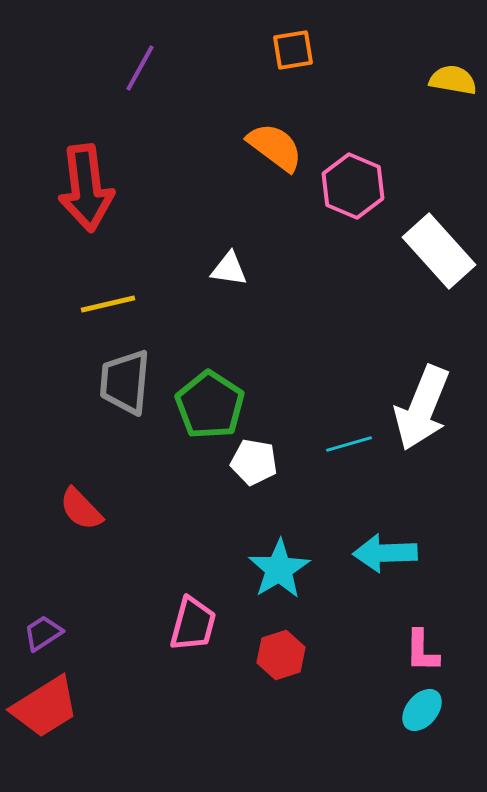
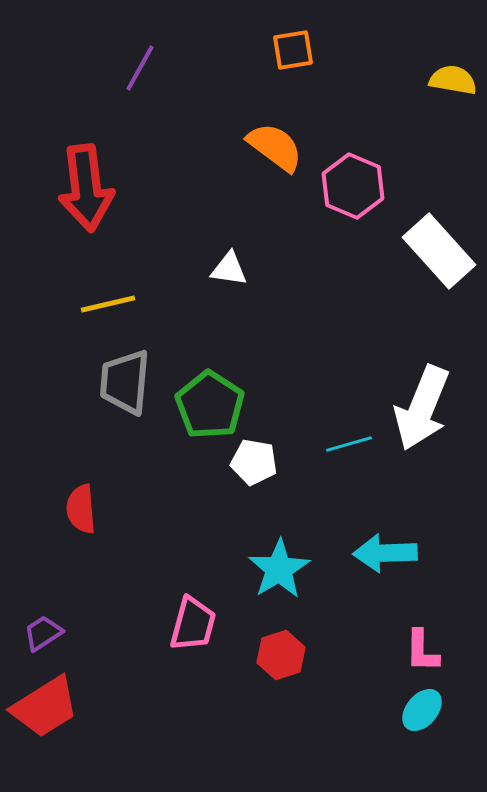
red semicircle: rotated 39 degrees clockwise
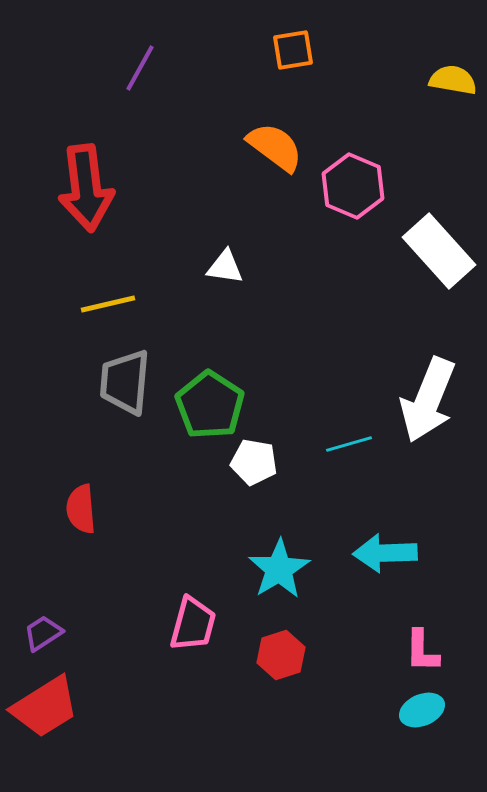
white triangle: moved 4 px left, 2 px up
white arrow: moved 6 px right, 8 px up
cyan ellipse: rotated 27 degrees clockwise
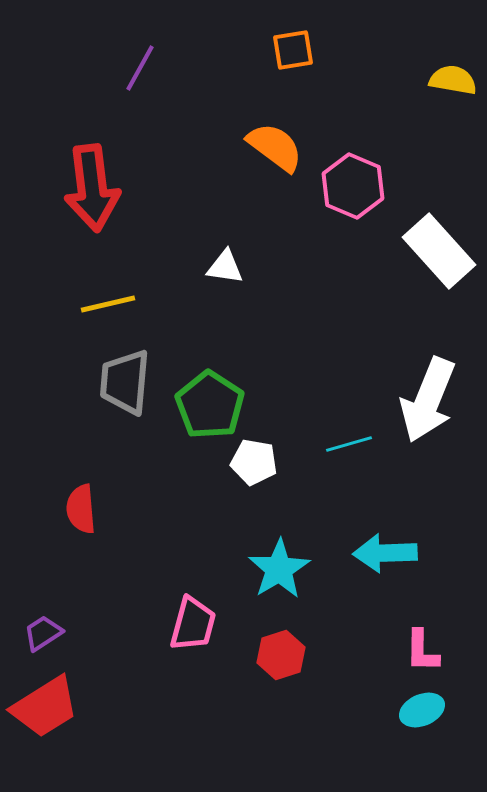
red arrow: moved 6 px right
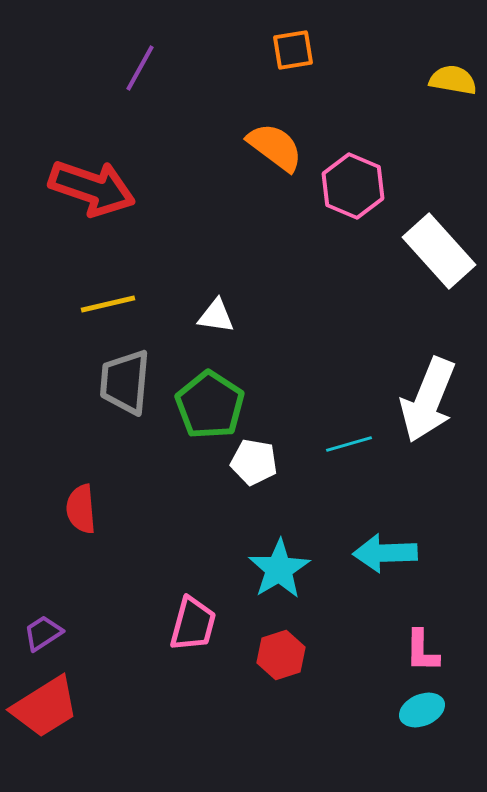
red arrow: rotated 64 degrees counterclockwise
white triangle: moved 9 px left, 49 px down
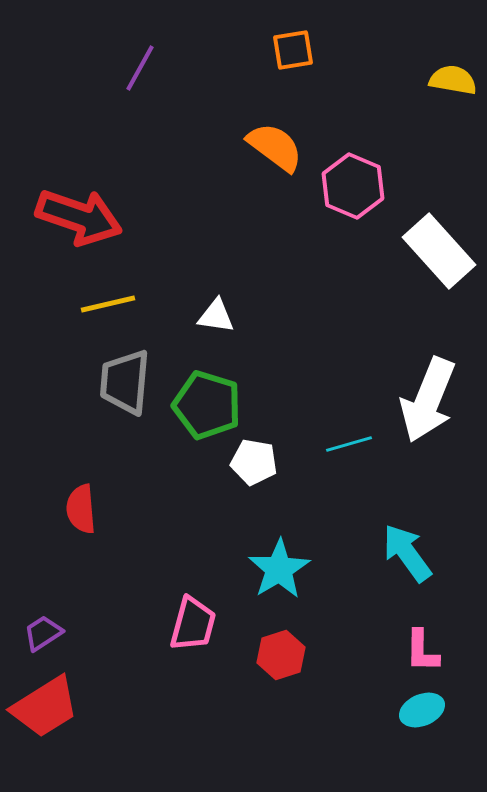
red arrow: moved 13 px left, 29 px down
green pentagon: moved 3 px left; rotated 16 degrees counterclockwise
cyan arrow: moved 22 px right; rotated 56 degrees clockwise
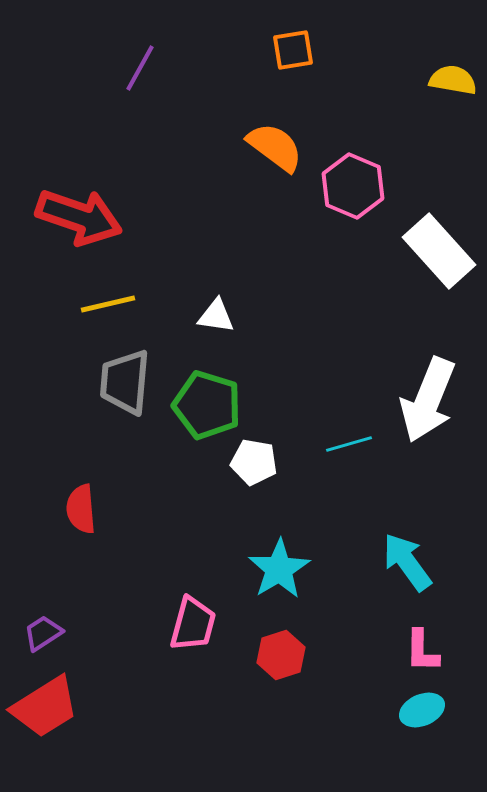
cyan arrow: moved 9 px down
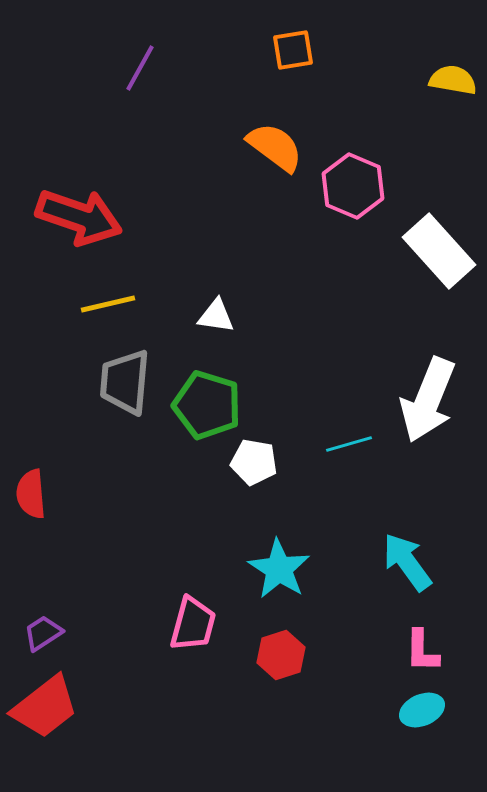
red semicircle: moved 50 px left, 15 px up
cyan star: rotated 8 degrees counterclockwise
red trapezoid: rotated 6 degrees counterclockwise
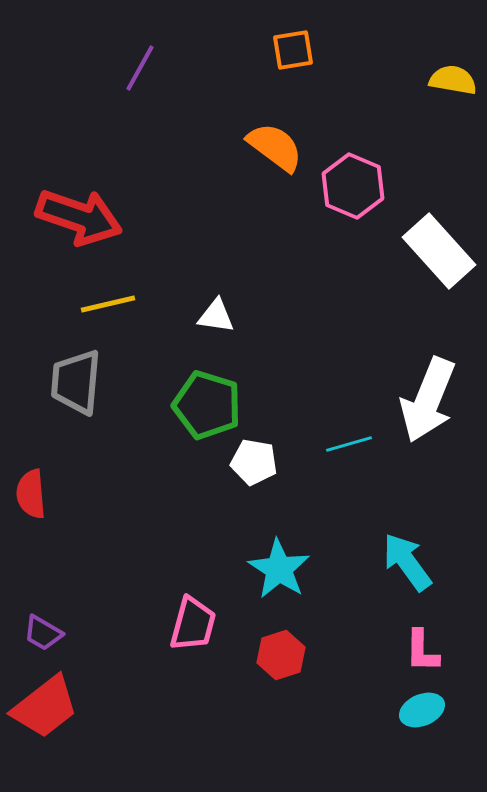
gray trapezoid: moved 49 px left
purple trapezoid: rotated 117 degrees counterclockwise
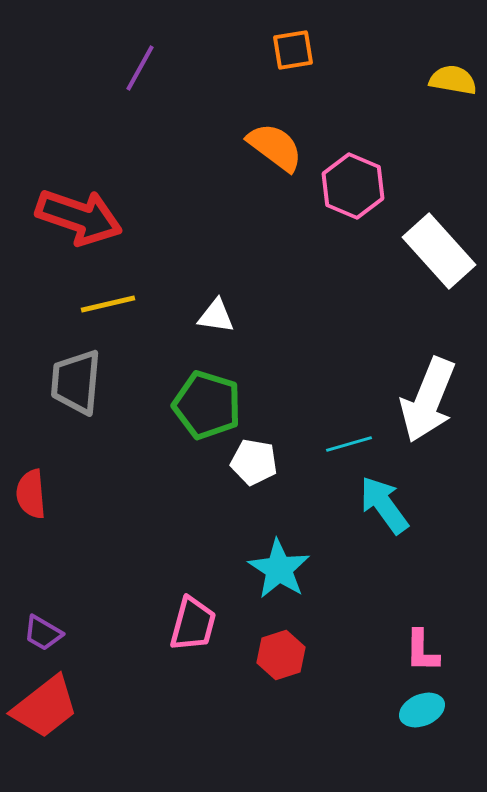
cyan arrow: moved 23 px left, 57 px up
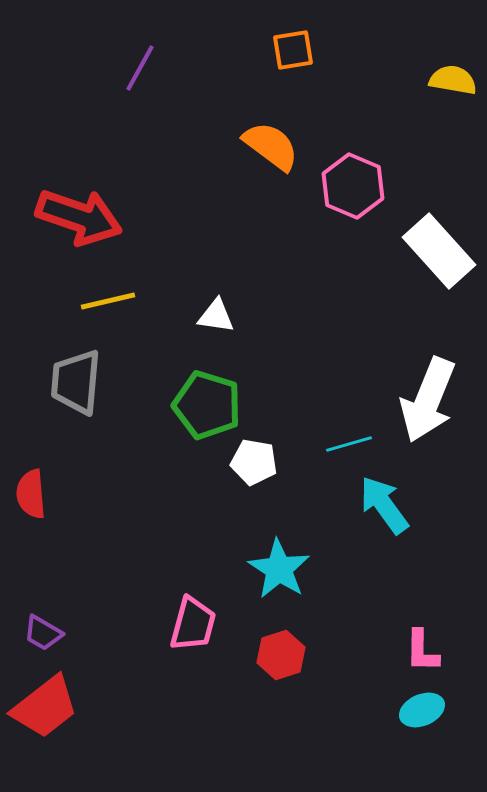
orange semicircle: moved 4 px left, 1 px up
yellow line: moved 3 px up
